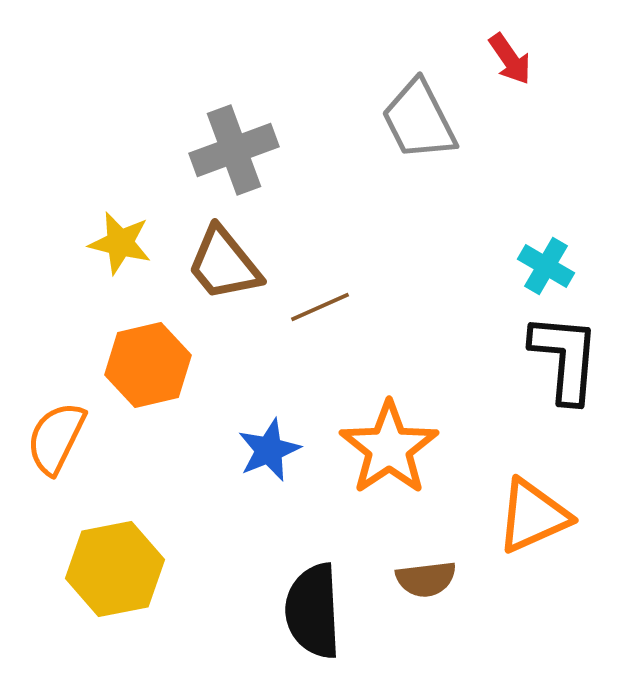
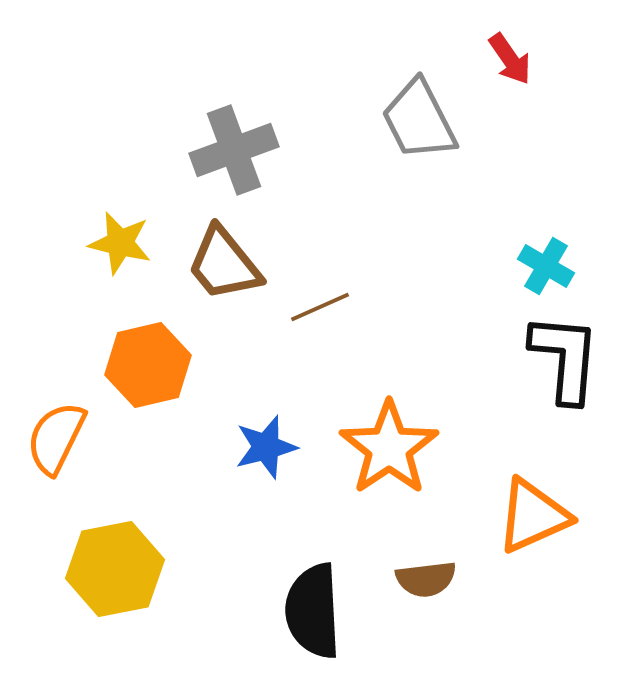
blue star: moved 3 px left, 3 px up; rotated 8 degrees clockwise
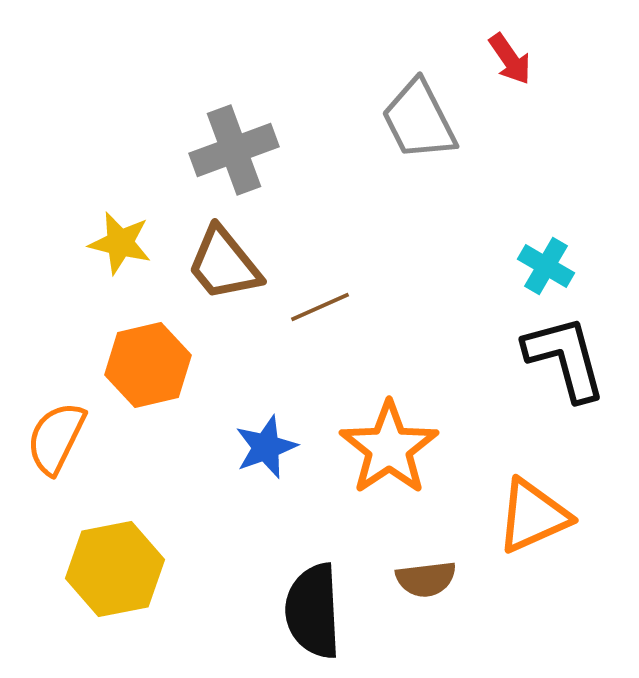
black L-shape: rotated 20 degrees counterclockwise
blue star: rotated 6 degrees counterclockwise
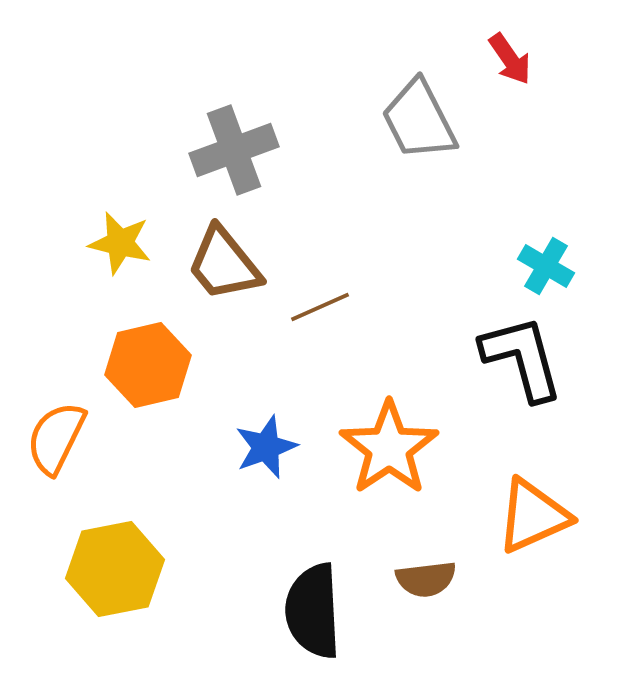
black L-shape: moved 43 px left
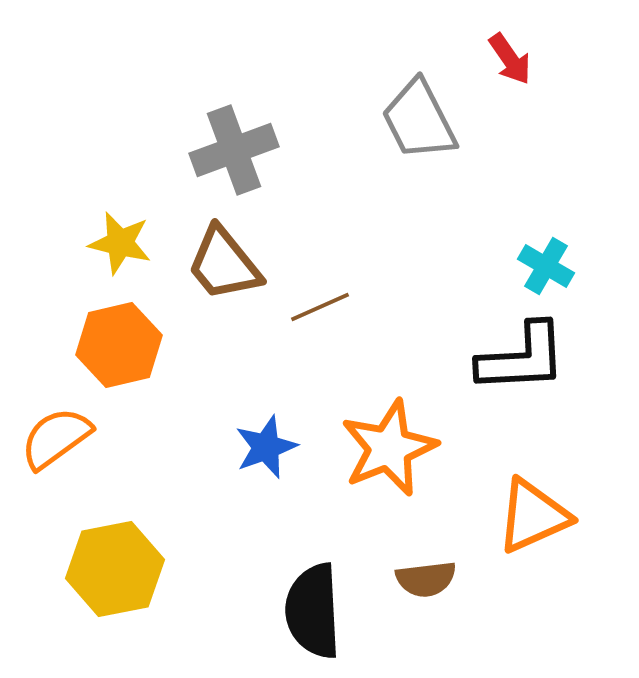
black L-shape: rotated 102 degrees clockwise
orange hexagon: moved 29 px left, 20 px up
orange semicircle: rotated 28 degrees clockwise
orange star: rotated 12 degrees clockwise
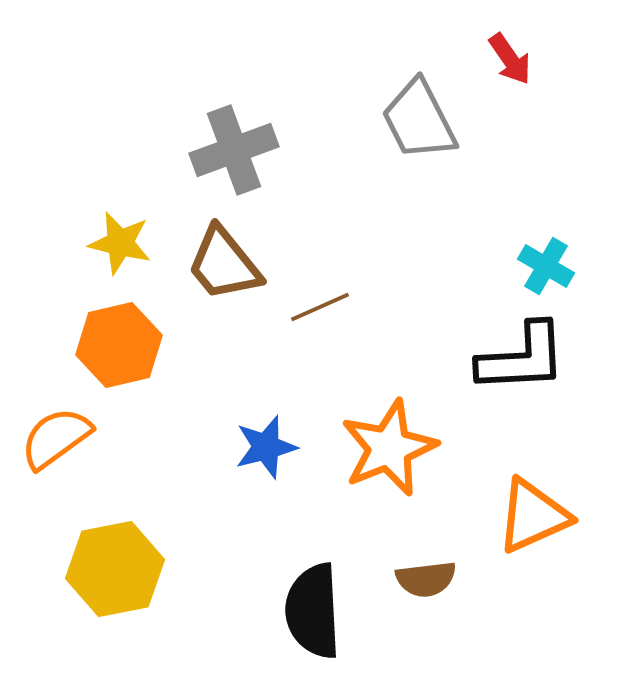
blue star: rotated 6 degrees clockwise
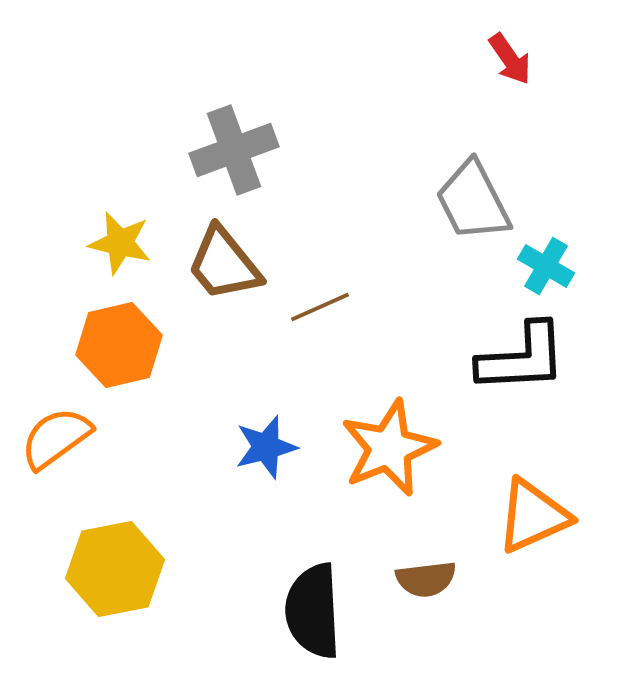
gray trapezoid: moved 54 px right, 81 px down
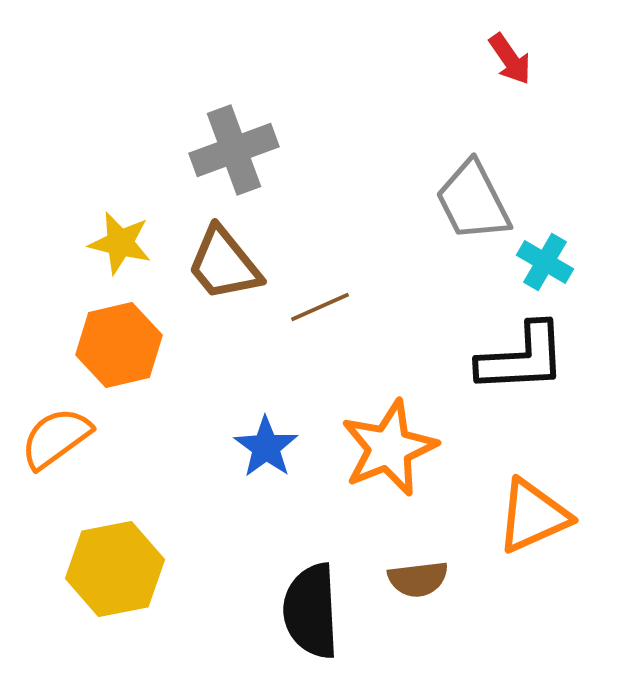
cyan cross: moved 1 px left, 4 px up
blue star: rotated 22 degrees counterclockwise
brown semicircle: moved 8 px left
black semicircle: moved 2 px left
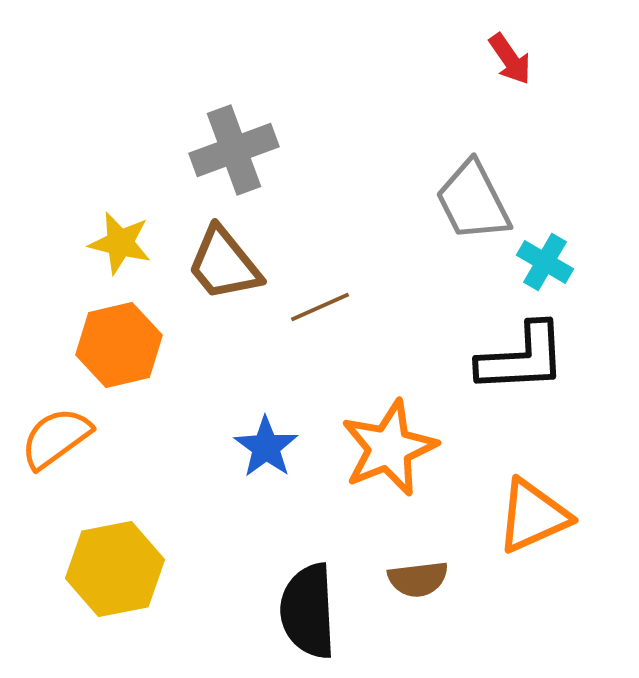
black semicircle: moved 3 px left
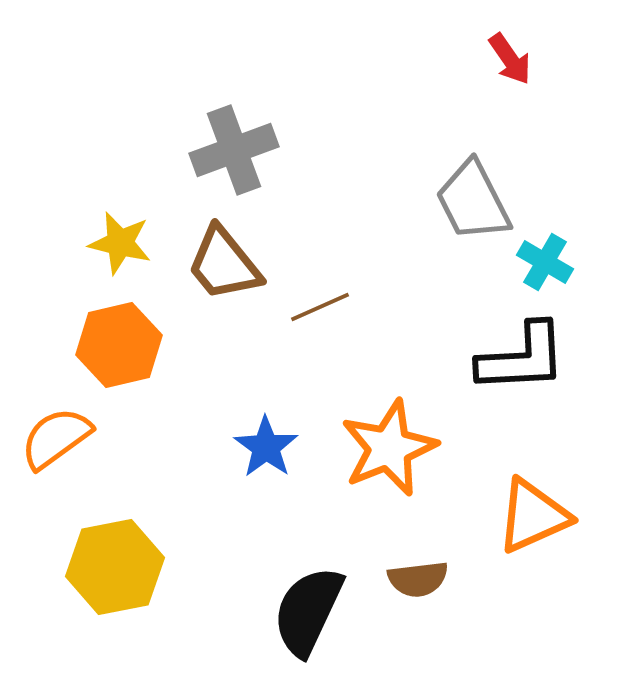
yellow hexagon: moved 2 px up
black semicircle: rotated 28 degrees clockwise
